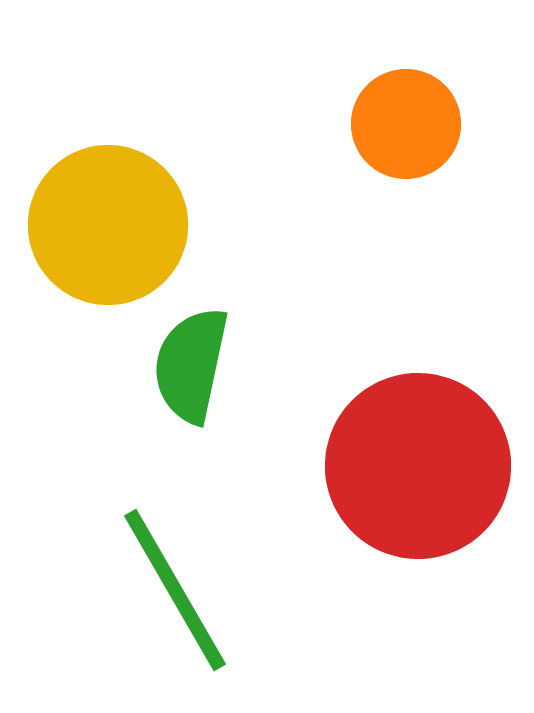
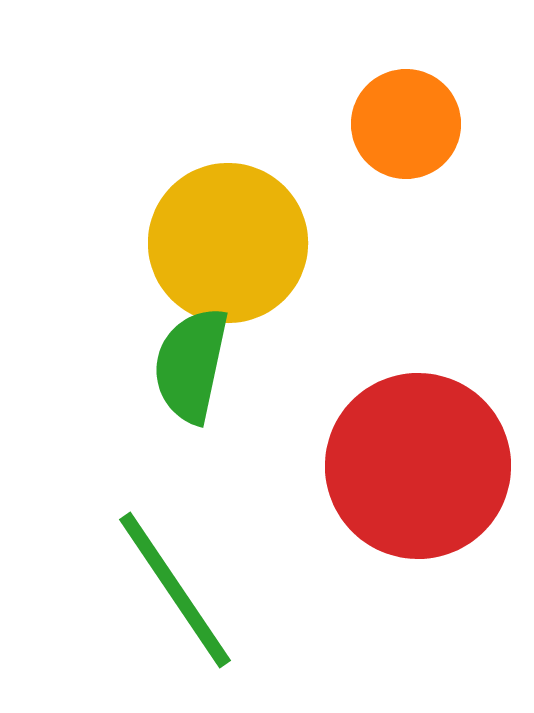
yellow circle: moved 120 px right, 18 px down
green line: rotated 4 degrees counterclockwise
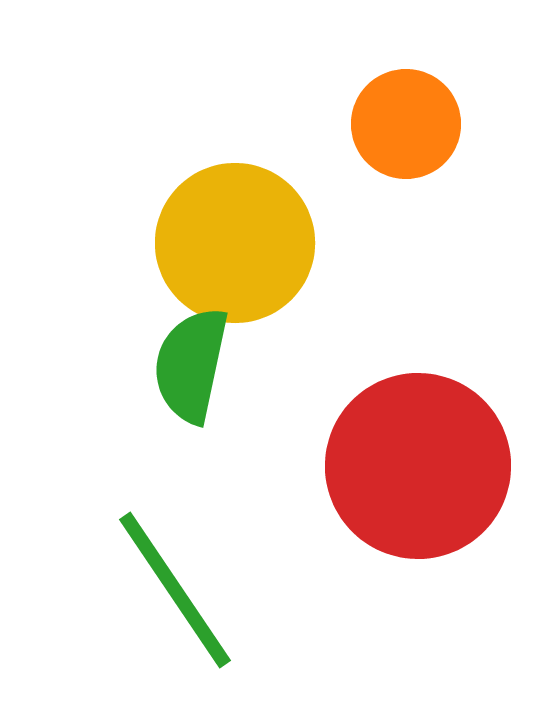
yellow circle: moved 7 px right
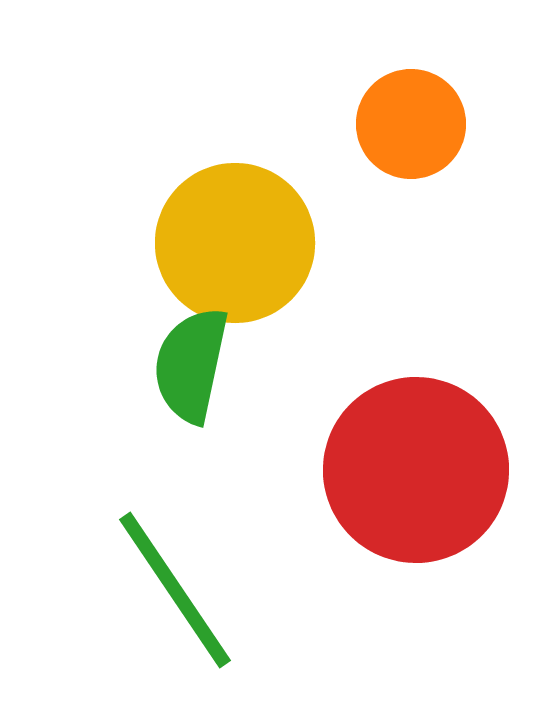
orange circle: moved 5 px right
red circle: moved 2 px left, 4 px down
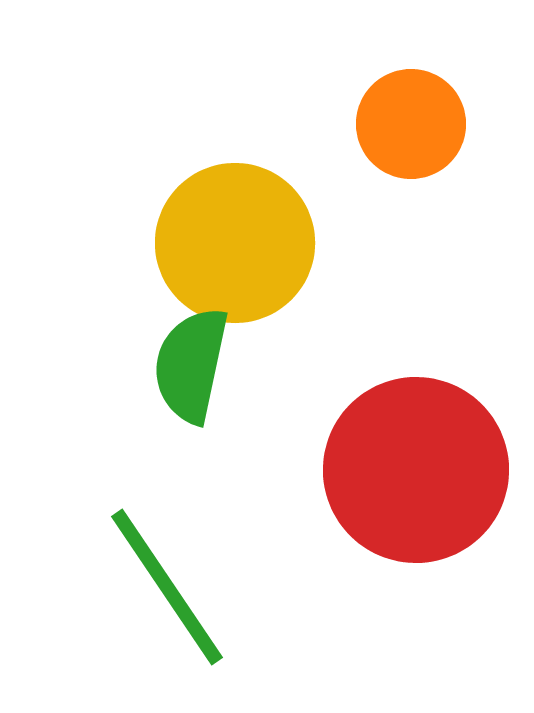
green line: moved 8 px left, 3 px up
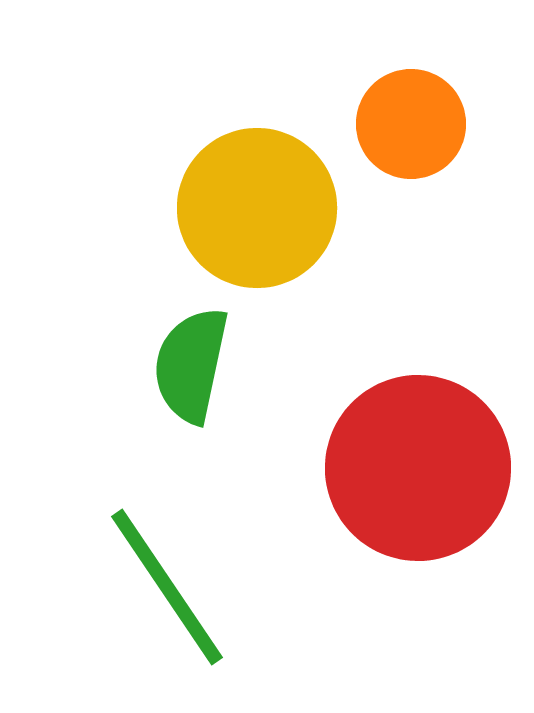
yellow circle: moved 22 px right, 35 px up
red circle: moved 2 px right, 2 px up
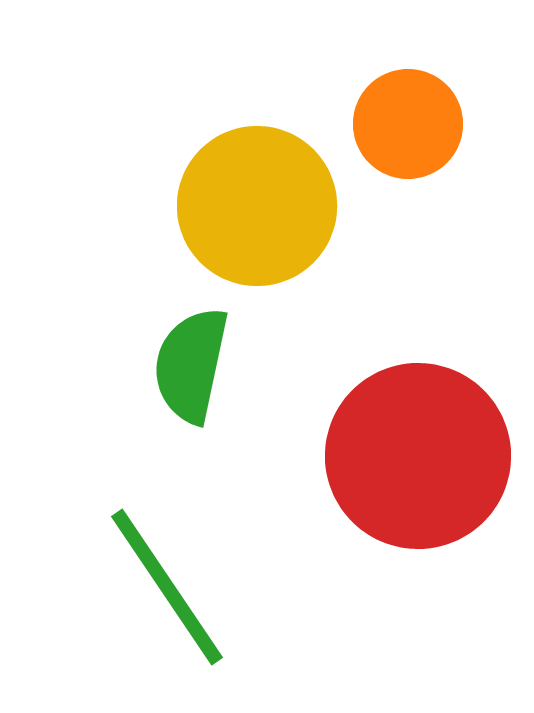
orange circle: moved 3 px left
yellow circle: moved 2 px up
red circle: moved 12 px up
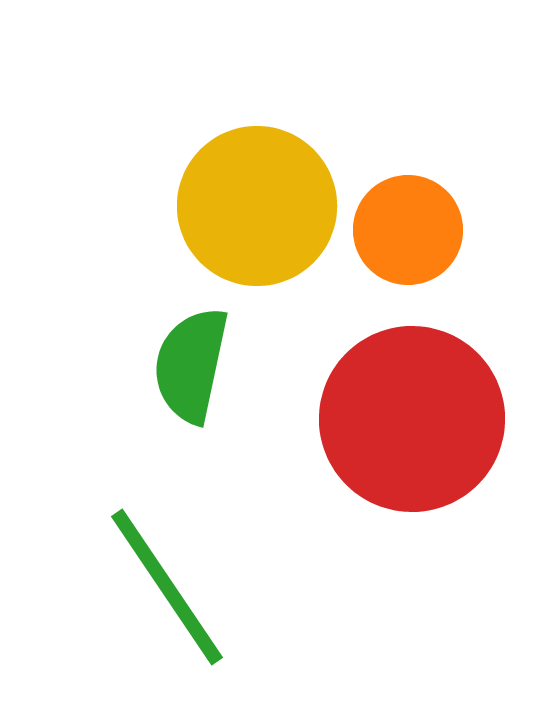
orange circle: moved 106 px down
red circle: moved 6 px left, 37 px up
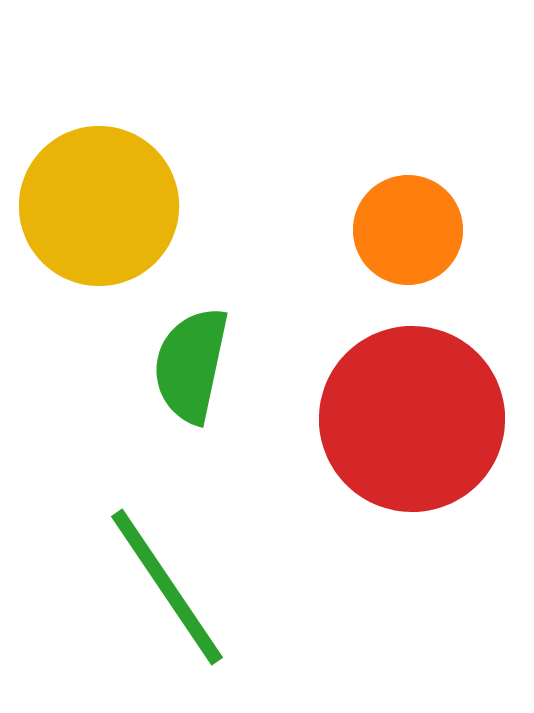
yellow circle: moved 158 px left
